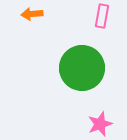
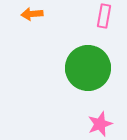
pink rectangle: moved 2 px right
green circle: moved 6 px right
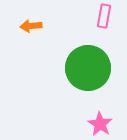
orange arrow: moved 1 px left, 12 px down
pink star: rotated 20 degrees counterclockwise
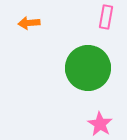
pink rectangle: moved 2 px right, 1 px down
orange arrow: moved 2 px left, 3 px up
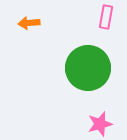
pink star: rotated 25 degrees clockwise
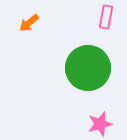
orange arrow: rotated 35 degrees counterclockwise
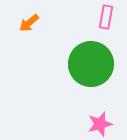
green circle: moved 3 px right, 4 px up
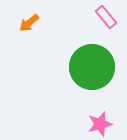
pink rectangle: rotated 50 degrees counterclockwise
green circle: moved 1 px right, 3 px down
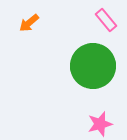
pink rectangle: moved 3 px down
green circle: moved 1 px right, 1 px up
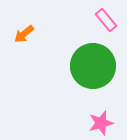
orange arrow: moved 5 px left, 11 px down
pink star: moved 1 px right, 1 px up
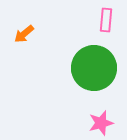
pink rectangle: rotated 45 degrees clockwise
green circle: moved 1 px right, 2 px down
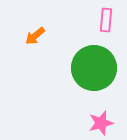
orange arrow: moved 11 px right, 2 px down
